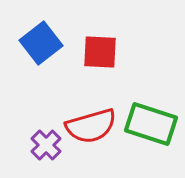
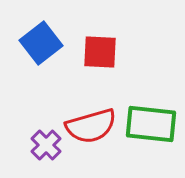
green rectangle: rotated 12 degrees counterclockwise
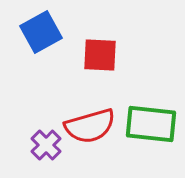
blue square: moved 11 px up; rotated 9 degrees clockwise
red square: moved 3 px down
red semicircle: moved 1 px left
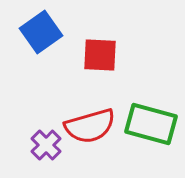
blue square: rotated 6 degrees counterclockwise
green rectangle: rotated 9 degrees clockwise
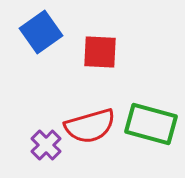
red square: moved 3 px up
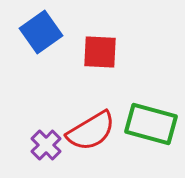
red semicircle: moved 1 px right, 5 px down; rotated 15 degrees counterclockwise
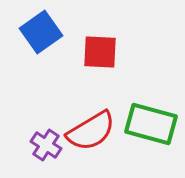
purple cross: rotated 12 degrees counterclockwise
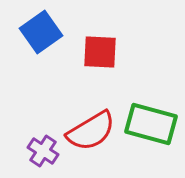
purple cross: moved 3 px left, 6 px down
